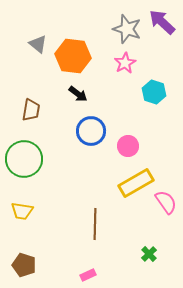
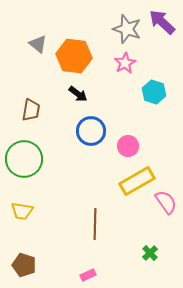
orange hexagon: moved 1 px right
yellow rectangle: moved 1 px right, 2 px up
green cross: moved 1 px right, 1 px up
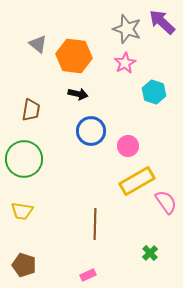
black arrow: rotated 24 degrees counterclockwise
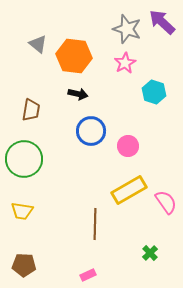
yellow rectangle: moved 8 px left, 9 px down
brown pentagon: rotated 15 degrees counterclockwise
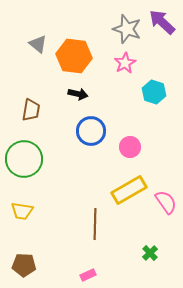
pink circle: moved 2 px right, 1 px down
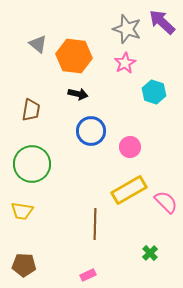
green circle: moved 8 px right, 5 px down
pink semicircle: rotated 10 degrees counterclockwise
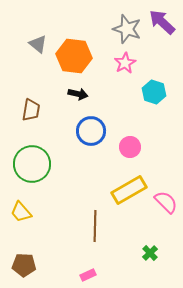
yellow trapezoid: moved 1 px left, 1 px down; rotated 40 degrees clockwise
brown line: moved 2 px down
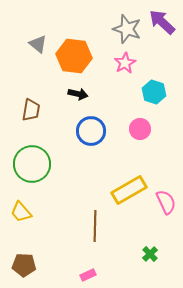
pink circle: moved 10 px right, 18 px up
pink semicircle: rotated 20 degrees clockwise
green cross: moved 1 px down
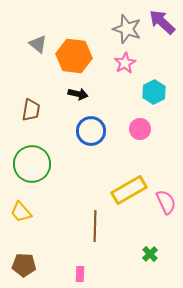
cyan hexagon: rotated 15 degrees clockwise
pink rectangle: moved 8 px left, 1 px up; rotated 63 degrees counterclockwise
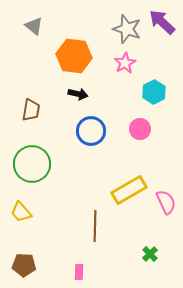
gray triangle: moved 4 px left, 18 px up
pink rectangle: moved 1 px left, 2 px up
